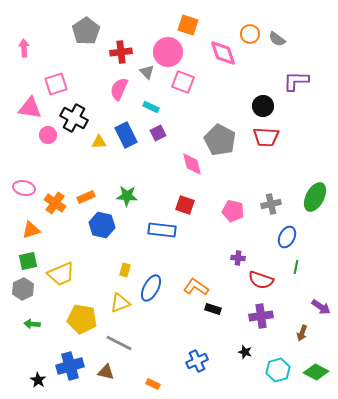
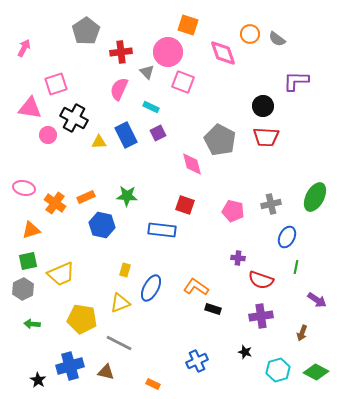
pink arrow at (24, 48): rotated 30 degrees clockwise
purple arrow at (321, 307): moved 4 px left, 7 px up
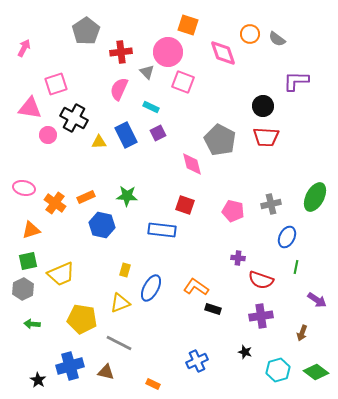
green diamond at (316, 372): rotated 10 degrees clockwise
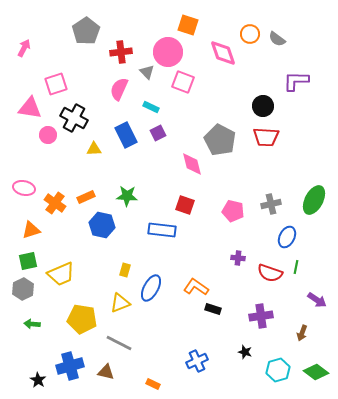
yellow triangle at (99, 142): moved 5 px left, 7 px down
green ellipse at (315, 197): moved 1 px left, 3 px down
red semicircle at (261, 280): moved 9 px right, 7 px up
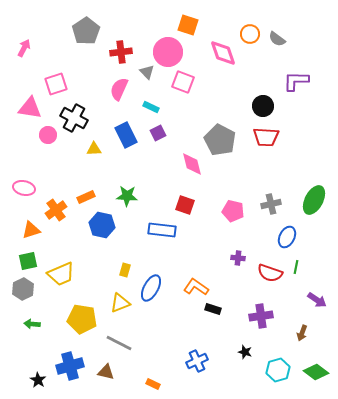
orange cross at (55, 203): moved 1 px right, 7 px down; rotated 20 degrees clockwise
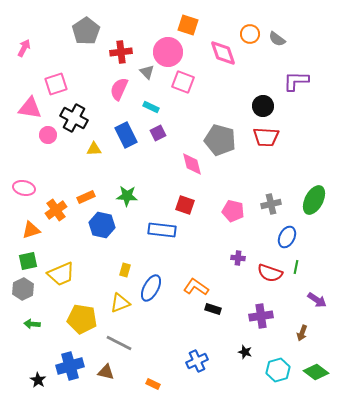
gray pentagon at (220, 140): rotated 12 degrees counterclockwise
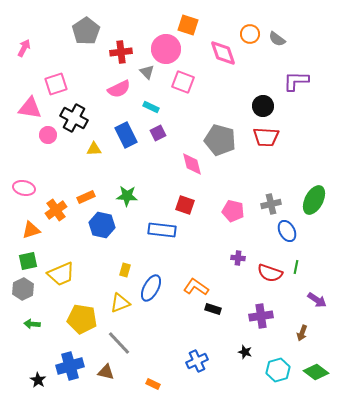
pink circle at (168, 52): moved 2 px left, 3 px up
pink semicircle at (119, 89): rotated 140 degrees counterclockwise
blue ellipse at (287, 237): moved 6 px up; rotated 55 degrees counterclockwise
gray line at (119, 343): rotated 20 degrees clockwise
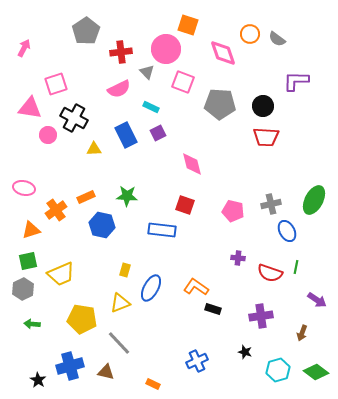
gray pentagon at (220, 140): moved 36 px up; rotated 12 degrees counterclockwise
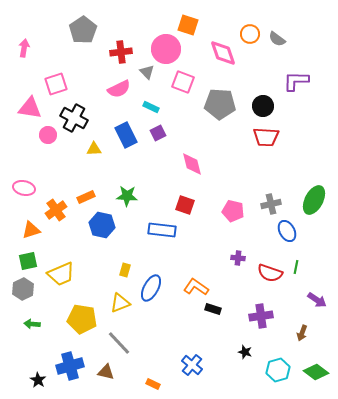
gray pentagon at (86, 31): moved 3 px left, 1 px up
pink arrow at (24, 48): rotated 18 degrees counterclockwise
blue cross at (197, 361): moved 5 px left, 4 px down; rotated 25 degrees counterclockwise
